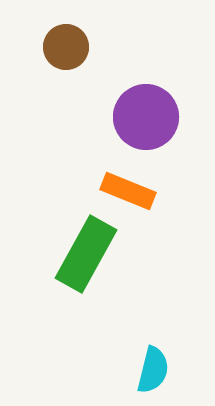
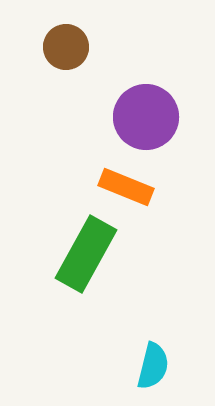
orange rectangle: moved 2 px left, 4 px up
cyan semicircle: moved 4 px up
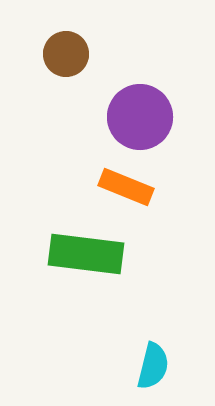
brown circle: moved 7 px down
purple circle: moved 6 px left
green rectangle: rotated 68 degrees clockwise
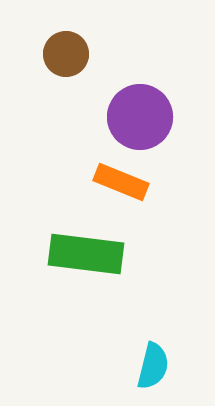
orange rectangle: moved 5 px left, 5 px up
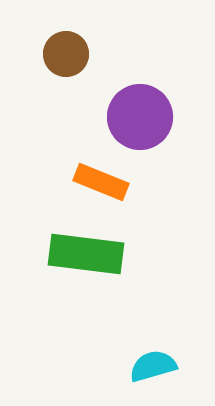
orange rectangle: moved 20 px left
cyan semicircle: rotated 120 degrees counterclockwise
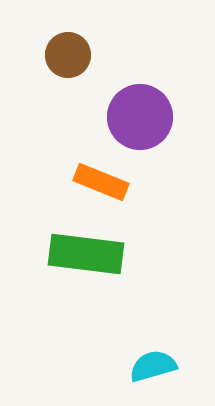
brown circle: moved 2 px right, 1 px down
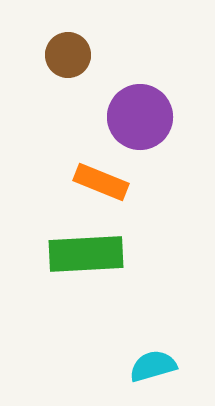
green rectangle: rotated 10 degrees counterclockwise
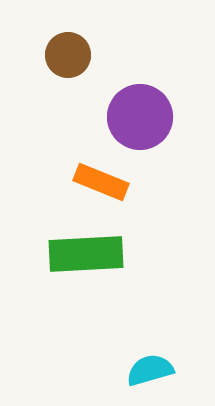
cyan semicircle: moved 3 px left, 4 px down
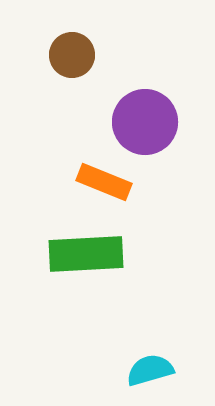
brown circle: moved 4 px right
purple circle: moved 5 px right, 5 px down
orange rectangle: moved 3 px right
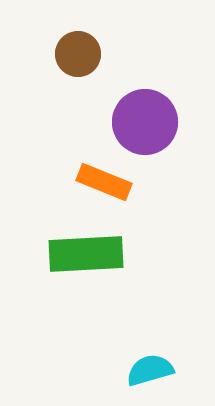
brown circle: moved 6 px right, 1 px up
